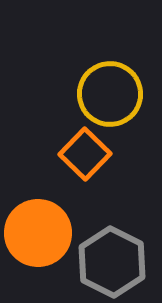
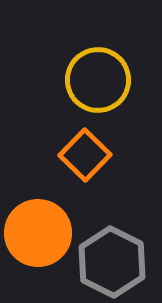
yellow circle: moved 12 px left, 14 px up
orange square: moved 1 px down
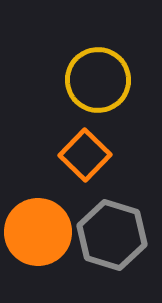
orange circle: moved 1 px up
gray hexagon: moved 27 px up; rotated 10 degrees counterclockwise
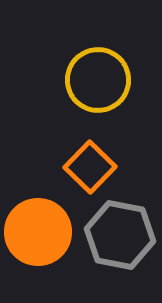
orange square: moved 5 px right, 12 px down
gray hexagon: moved 8 px right; rotated 6 degrees counterclockwise
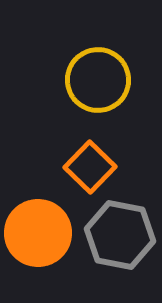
orange circle: moved 1 px down
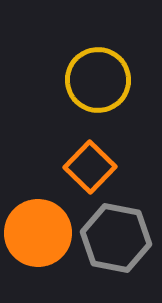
gray hexagon: moved 4 px left, 3 px down
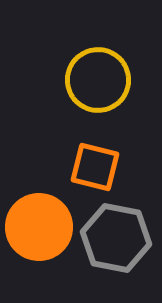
orange square: moved 5 px right; rotated 30 degrees counterclockwise
orange circle: moved 1 px right, 6 px up
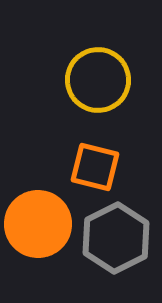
orange circle: moved 1 px left, 3 px up
gray hexagon: rotated 22 degrees clockwise
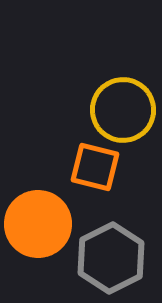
yellow circle: moved 25 px right, 30 px down
gray hexagon: moved 5 px left, 20 px down
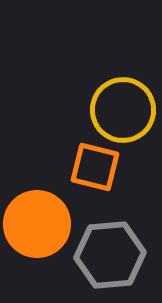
orange circle: moved 1 px left
gray hexagon: moved 1 px left, 3 px up; rotated 22 degrees clockwise
